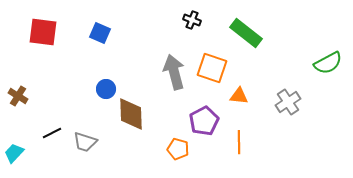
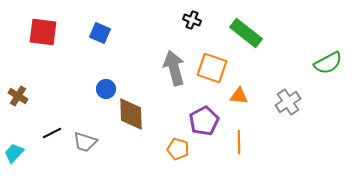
gray arrow: moved 4 px up
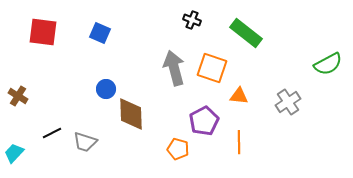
green semicircle: moved 1 px down
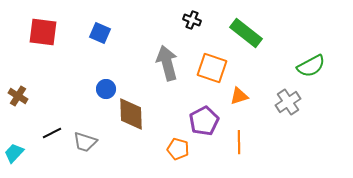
green semicircle: moved 17 px left, 2 px down
gray arrow: moved 7 px left, 5 px up
orange triangle: rotated 24 degrees counterclockwise
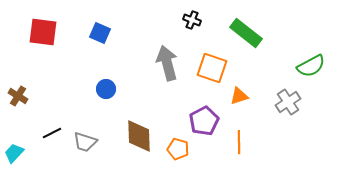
brown diamond: moved 8 px right, 22 px down
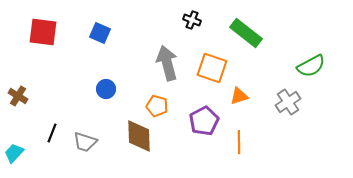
black line: rotated 42 degrees counterclockwise
orange pentagon: moved 21 px left, 43 px up
